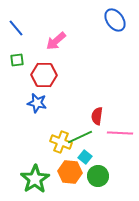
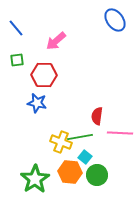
green line: rotated 15 degrees clockwise
green circle: moved 1 px left, 1 px up
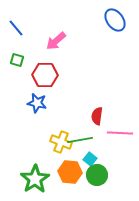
green square: rotated 24 degrees clockwise
red hexagon: moved 1 px right
green line: moved 3 px down
cyan square: moved 5 px right, 2 px down
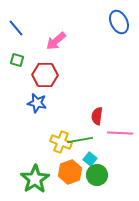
blue ellipse: moved 4 px right, 2 px down; rotated 10 degrees clockwise
orange hexagon: rotated 25 degrees counterclockwise
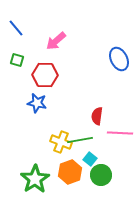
blue ellipse: moved 37 px down
green circle: moved 4 px right
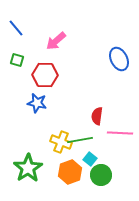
green star: moved 7 px left, 11 px up
